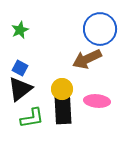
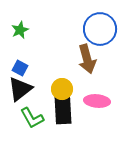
brown arrow: rotated 80 degrees counterclockwise
green L-shape: rotated 70 degrees clockwise
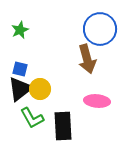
blue square: moved 1 px down; rotated 14 degrees counterclockwise
yellow circle: moved 22 px left
black rectangle: moved 16 px down
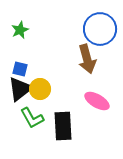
pink ellipse: rotated 25 degrees clockwise
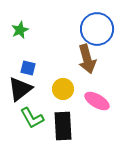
blue circle: moved 3 px left
blue square: moved 8 px right, 1 px up
yellow circle: moved 23 px right
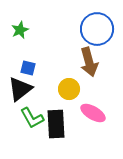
brown arrow: moved 2 px right, 3 px down
yellow circle: moved 6 px right
pink ellipse: moved 4 px left, 12 px down
black rectangle: moved 7 px left, 2 px up
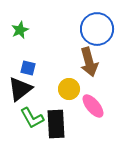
pink ellipse: moved 7 px up; rotated 20 degrees clockwise
